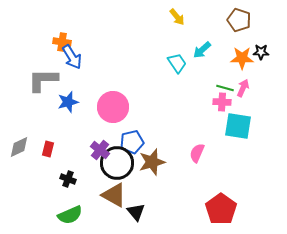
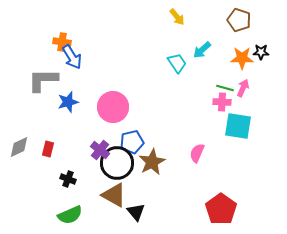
brown star: rotated 12 degrees counterclockwise
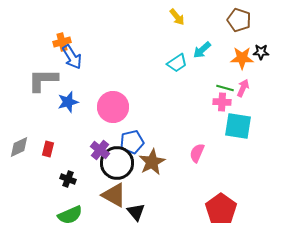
orange cross: rotated 24 degrees counterclockwise
cyan trapezoid: rotated 90 degrees clockwise
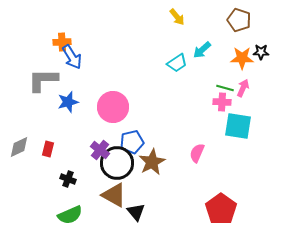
orange cross: rotated 12 degrees clockwise
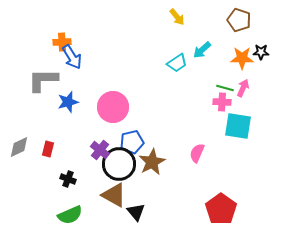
black circle: moved 2 px right, 1 px down
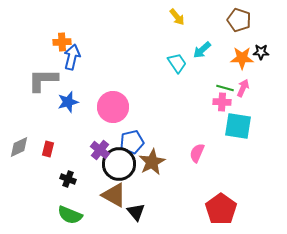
blue arrow: rotated 135 degrees counterclockwise
cyan trapezoid: rotated 90 degrees counterclockwise
green semicircle: rotated 45 degrees clockwise
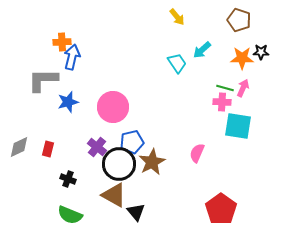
purple cross: moved 3 px left, 3 px up
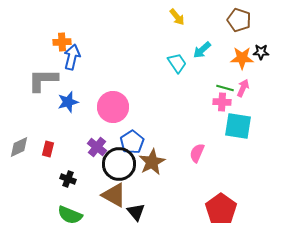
blue pentagon: rotated 20 degrees counterclockwise
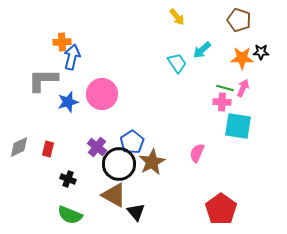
pink circle: moved 11 px left, 13 px up
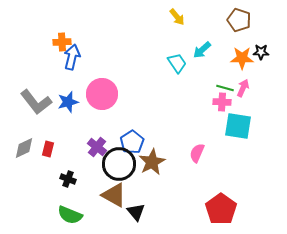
gray L-shape: moved 7 px left, 22 px down; rotated 128 degrees counterclockwise
gray diamond: moved 5 px right, 1 px down
